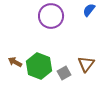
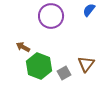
brown arrow: moved 8 px right, 15 px up
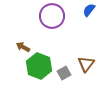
purple circle: moved 1 px right
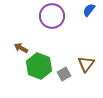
brown arrow: moved 2 px left, 1 px down
gray square: moved 1 px down
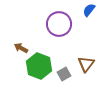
purple circle: moved 7 px right, 8 px down
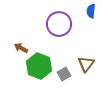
blue semicircle: moved 2 px right, 1 px down; rotated 32 degrees counterclockwise
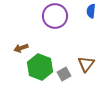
purple circle: moved 4 px left, 8 px up
brown arrow: rotated 48 degrees counterclockwise
green hexagon: moved 1 px right, 1 px down
